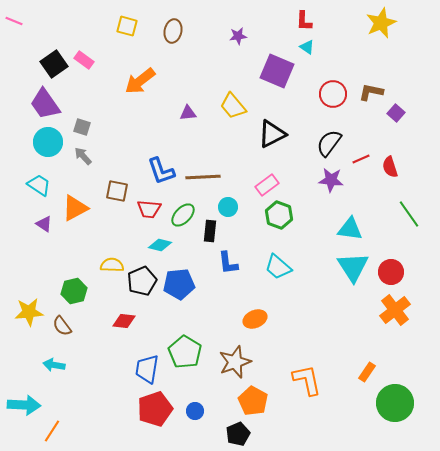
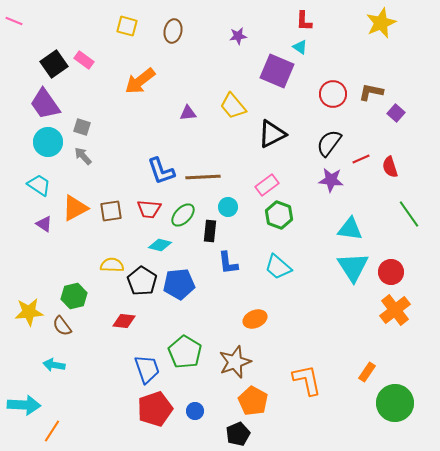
cyan triangle at (307, 47): moved 7 px left
brown square at (117, 191): moved 6 px left, 20 px down; rotated 20 degrees counterclockwise
black pentagon at (142, 281): rotated 16 degrees counterclockwise
green hexagon at (74, 291): moved 5 px down
blue trapezoid at (147, 369): rotated 152 degrees clockwise
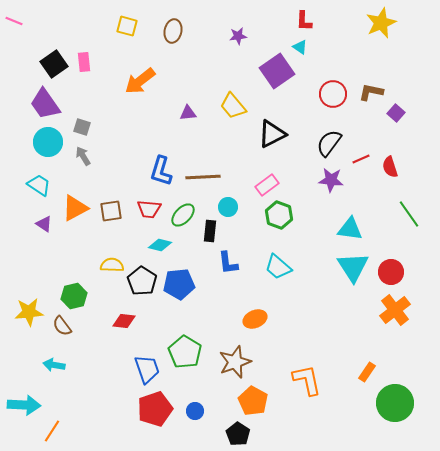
pink rectangle at (84, 60): moved 2 px down; rotated 48 degrees clockwise
purple square at (277, 71): rotated 32 degrees clockwise
gray arrow at (83, 156): rotated 12 degrees clockwise
blue L-shape at (161, 171): rotated 36 degrees clockwise
black pentagon at (238, 434): rotated 15 degrees counterclockwise
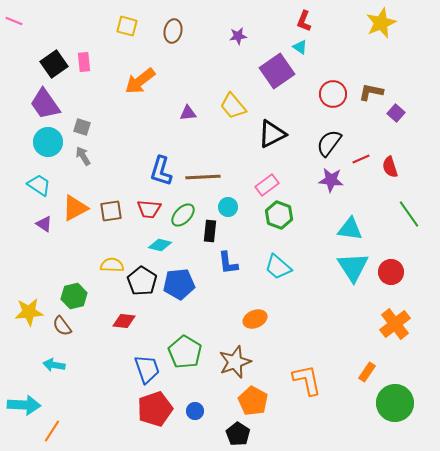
red L-shape at (304, 21): rotated 20 degrees clockwise
orange cross at (395, 310): moved 14 px down
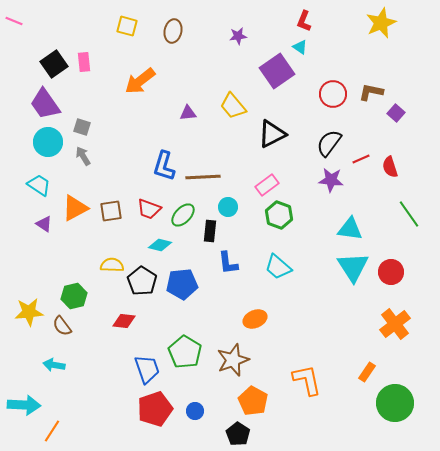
blue L-shape at (161, 171): moved 3 px right, 5 px up
red trapezoid at (149, 209): rotated 15 degrees clockwise
blue pentagon at (179, 284): moved 3 px right
brown star at (235, 362): moved 2 px left, 2 px up
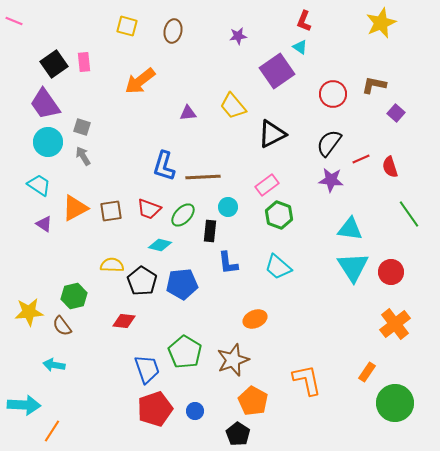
brown L-shape at (371, 92): moved 3 px right, 7 px up
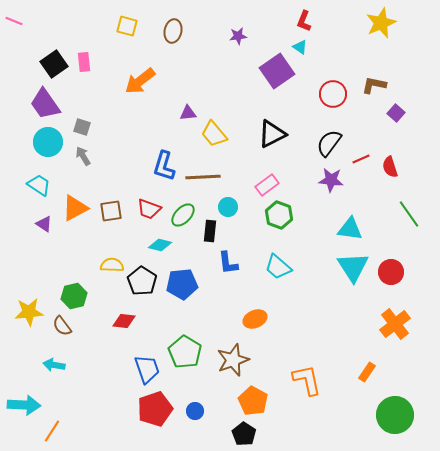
yellow trapezoid at (233, 106): moved 19 px left, 28 px down
green circle at (395, 403): moved 12 px down
black pentagon at (238, 434): moved 6 px right
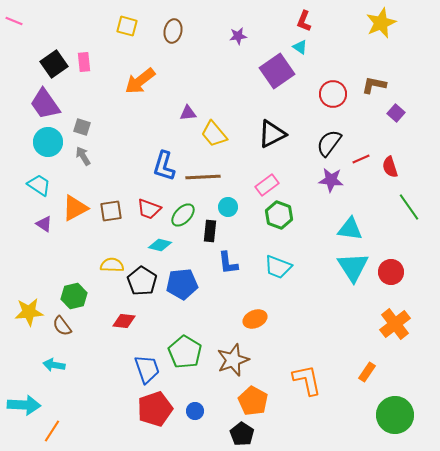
green line at (409, 214): moved 7 px up
cyan trapezoid at (278, 267): rotated 20 degrees counterclockwise
black pentagon at (244, 434): moved 2 px left
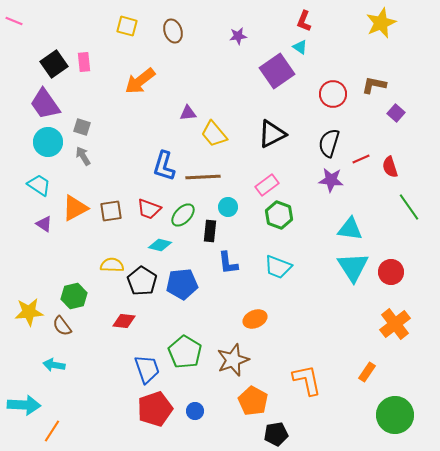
brown ellipse at (173, 31): rotated 30 degrees counterclockwise
black semicircle at (329, 143): rotated 20 degrees counterclockwise
black pentagon at (242, 434): moved 34 px right; rotated 30 degrees clockwise
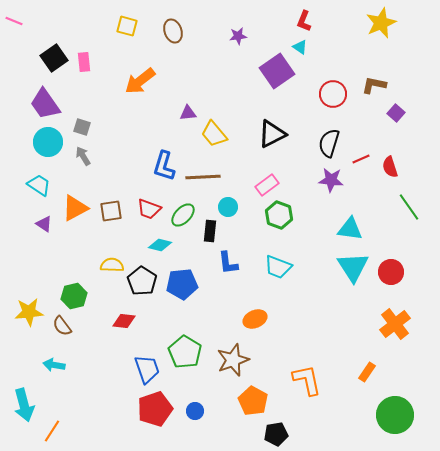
black square at (54, 64): moved 6 px up
cyan arrow at (24, 405): rotated 72 degrees clockwise
